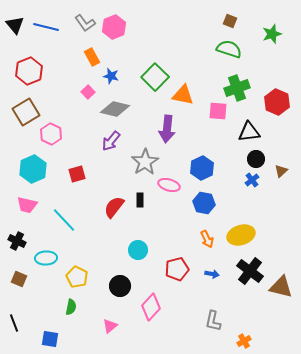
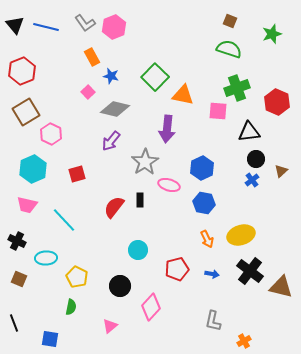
red hexagon at (29, 71): moved 7 px left
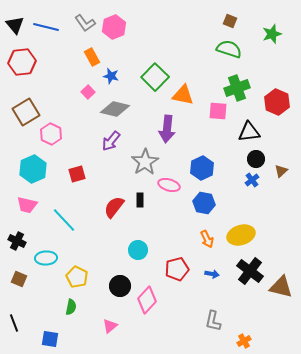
red hexagon at (22, 71): moved 9 px up; rotated 16 degrees clockwise
pink diamond at (151, 307): moved 4 px left, 7 px up
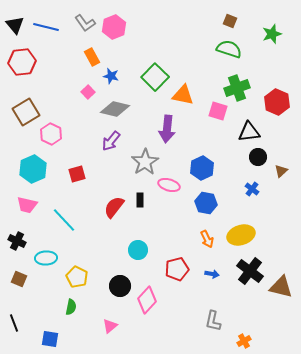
pink square at (218, 111): rotated 12 degrees clockwise
black circle at (256, 159): moved 2 px right, 2 px up
blue cross at (252, 180): moved 9 px down; rotated 16 degrees counterclockwise
blue hexagon at (204, 203): moved 2 px right
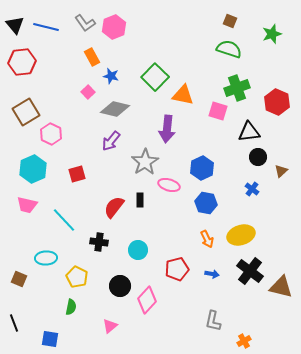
black cross at (17, 241): moved 82 px right, 1 px down; rotated 18 degrees counterclockwise
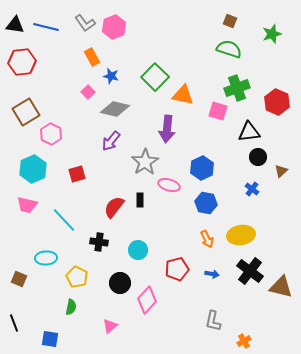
black triangle at (15, 25): rotated 42 degrees counterclockwise
yellow ellipse at (241, 235): rotated 8 degrees clockwise
black circle at (120, 286): moved 3 px up
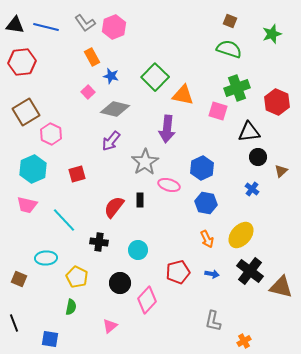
yellow ellipse at (241, 235): rotated 40 degrees counterclockwise
red pentagon at (177, 269): moved 1 px right, 3 px down
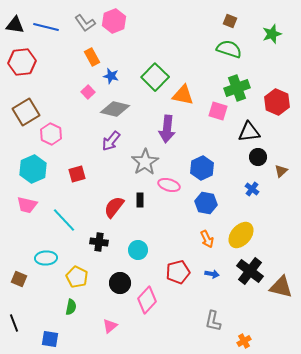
pink hexagon at (114, 27): moved 6 px up
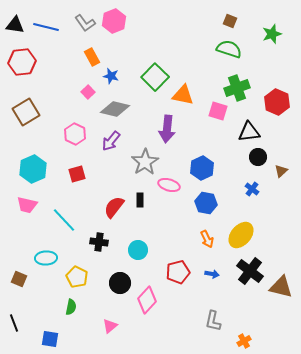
pink hexagon at (51, 134): moved 24 px right
